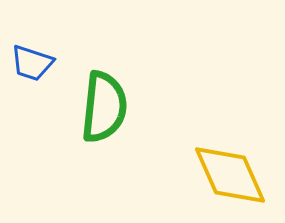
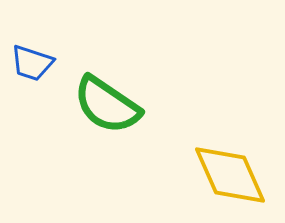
green semicircle: moved 3 px right, 2 px up; rotated 118 degrees clockwise
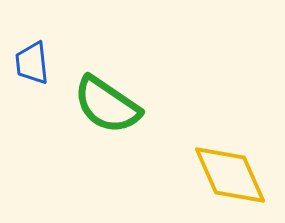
blue trapezoid: rotated 66 degrees clockwise
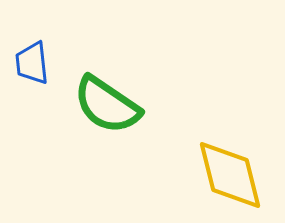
yellow diamond: rotated 10 degrees clockwise
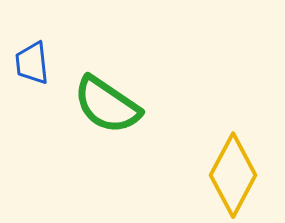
yellow diamond: moved 3 px right; rotated 42 degrees clockwise
